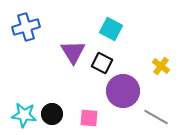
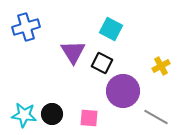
yellow cross: rotated 24 degrees clockwise
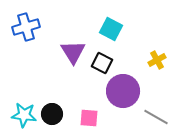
yellow cross: moved 4 px left, 6 px up
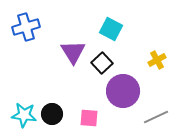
black square: rotated 20 degrees clockwise
gray line: rotated 55 degrees counterclockwise
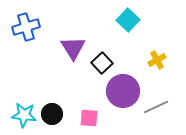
cyan square: moved 17 px right, 9 px up; rotated 15 degrees clockwise
purple triangle: moved 4 px up
gray line: moved 10 px up
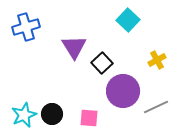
purple triangle: moved 1 px right, 1 px up
cyan star: rotated 30 degrees counterclockwise
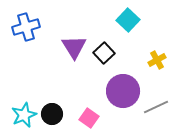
black square: moved 2 px right, 10 px up
pink square: rotated 30 degrees clockwise
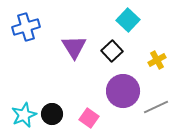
black square: moved 8 px right, 2 px up
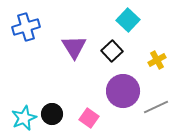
cyan star: moved 3 px down
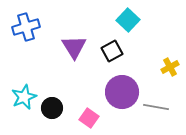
black square: rotated 15 degrees clockwise
yellow cross: moved 13 px right, 7 px down
purple circle: moved 1 px left, 1 px down
gray line: rotated 35 degrees clockwise
black circle: moved 6 px up
cyan star: moved 21 px up
